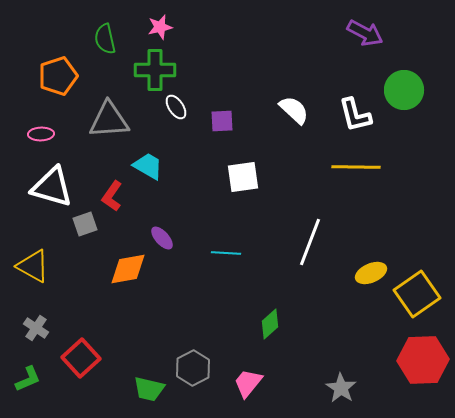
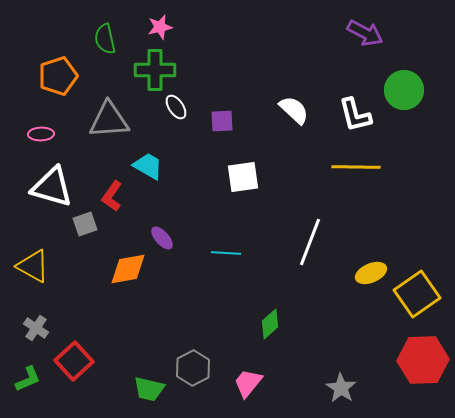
red square: moved 7 px left, 3 px down
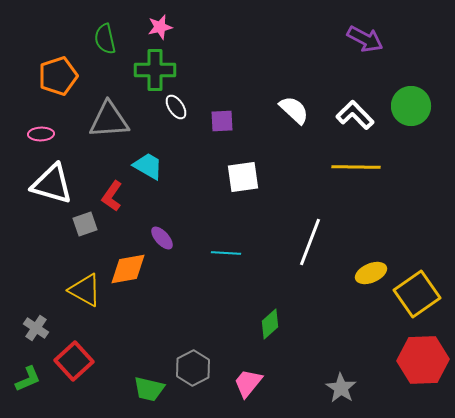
purple arrow: moved 6 px down
green circle: moved 7 px right, 16 px down
white L-shape: rotated 150 degrees clockwise
white triangle: moved 3 px up
yellow triangle: moved 52 px right, 24 px down
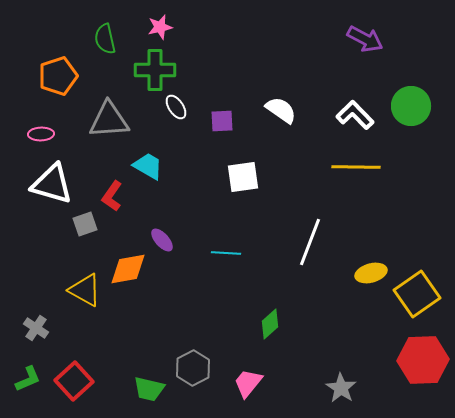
white semicircle: moved 13 px left; rotated 8 degrees counterclockwise
purple ellipse: moved 2 px down
yellow ellipse: rotated 8 degrees clockwise
red square: moved 20 px down
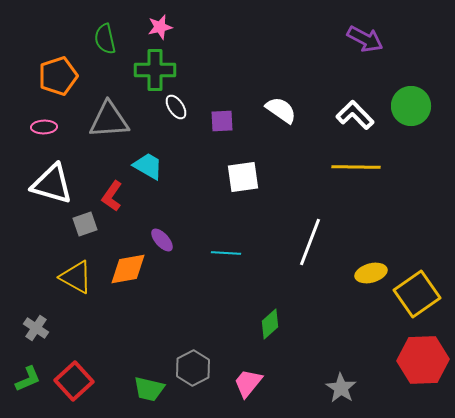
pink ellipse: moved 3 px right, 7 px up
yellow triangle: moved 9 px left, 13 px up
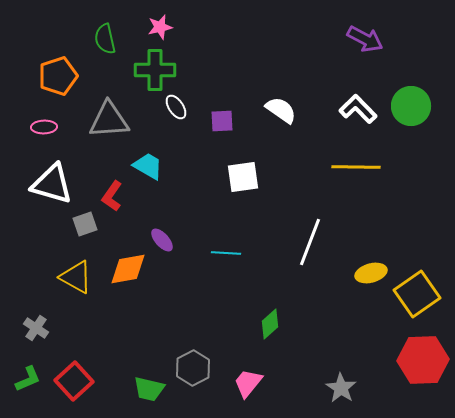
white L-shape: moved 3 px right, 6 px up
